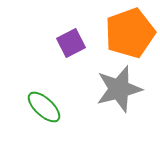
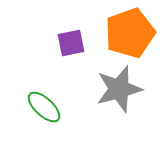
purple square: rotated 16 degrees clockwise
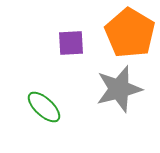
orange pentagon: rotated 21 degrees counterclockwise
purple square: rotated 8 degrees clockwise
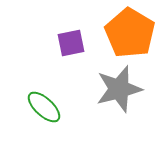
purple square: rotated 8 degrees counterclockwise
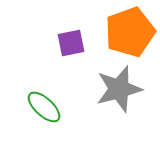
orange pentagon: moved 1 px up; rotated 21 degrees clockwise
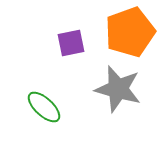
gray star: moved 1 px left; rotated 30 degrees clockwise
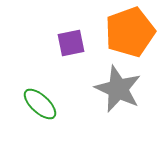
gray star: rotated 9 degrees clockwise
green ellipse: moved 4 px left, 3 px up
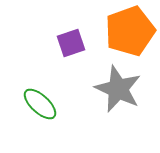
orange pentagon: moved 1 px up
purple square: rotated 8 degrees counterclockwise
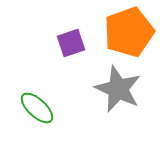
orange pentagon: moved 1 px left, 1 px down
green ellipse: moved 3 px left, 4 px down
